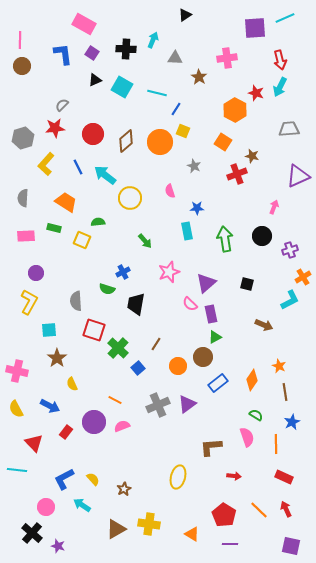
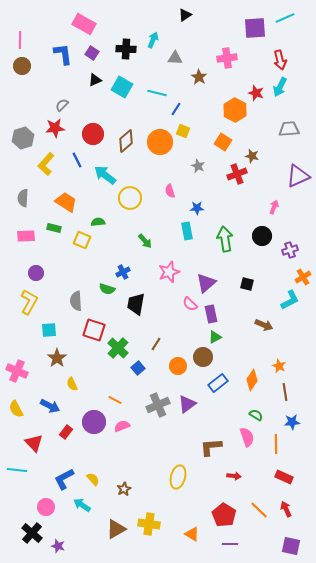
gray star at (194, 166): moved 4 px right
blue line at (78, 167): moved 1 px left, 7 px up
pink cross at (17, 371): rotated 10 degrees clockwise
blue star at (292, 422): rotated 21 degrees clockwise
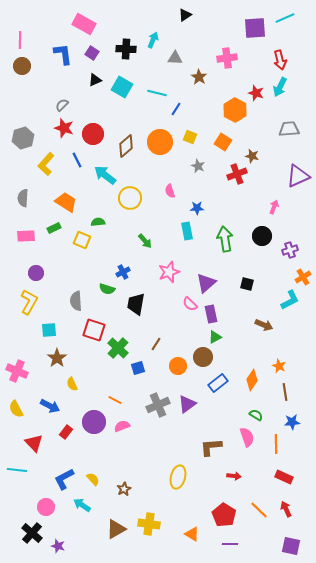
red star at (55, 128): moved 9 px right; rotated 24 degrees clockwise
yellow square at (183, 131): moved 7 px right, 6 px down
brown diamond at (126, 141): moved 5 px down
green rectangle at (54, 228): rotated 40 degrees counterclockwise
blue square at (138, 368): rotated 24 degrees clockwise
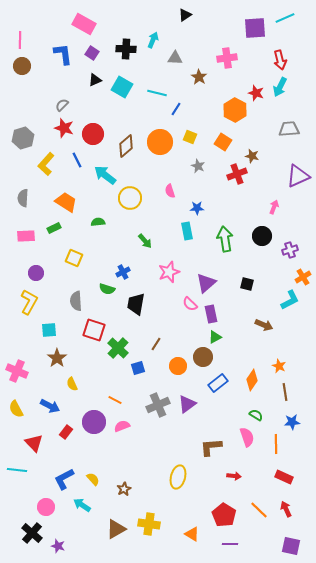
yellow square at (82, 240): moved 8 px left, 18 px down
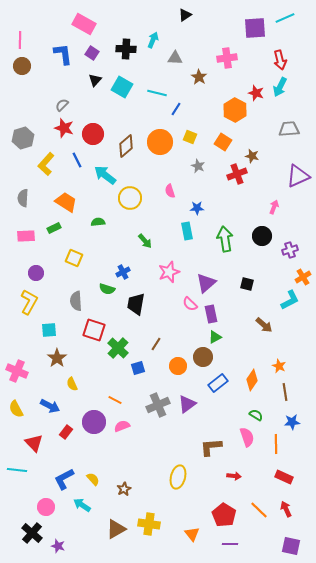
black triangle at (95, 80): rotated 24 degrees counterclockwise
brown arrow at (264, 325): rotated 18 degrees clockwise
orange triangle at (192, 534): rotated 21 degrees clockwise
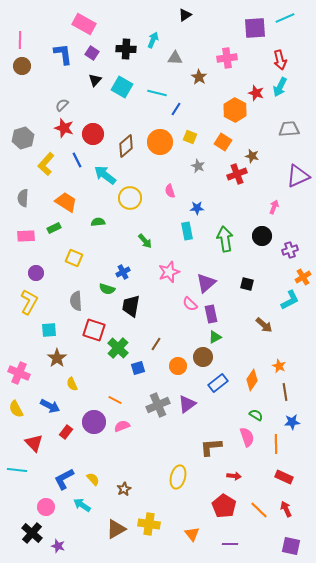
black trapezoid at (136, 304): moved 5 px left, 2 px down
pink cross at (17, 371): moved 2 px right, 2 px down
red pentagon at (224, 515): moved 9 px up
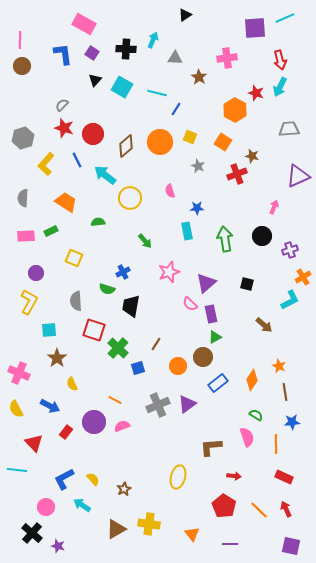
green rectangle at (54, 228): moved 3 px left, 3 px down
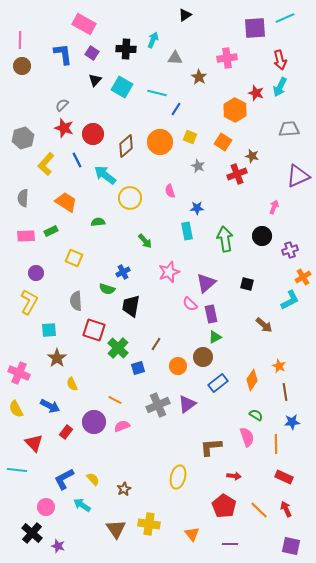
brown triangle at (116, 529): rotated 35 degrees counterclockwise
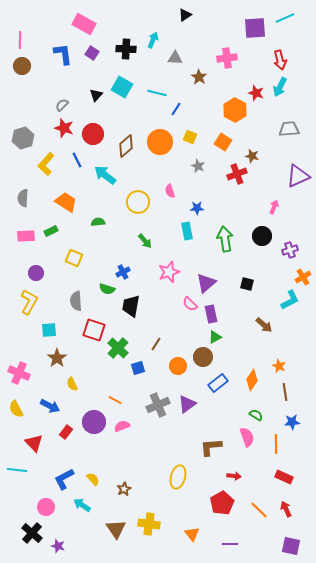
black triangle at (95, 80): moved 1 px right, 15 px down
yellow circle at (130, 198): moved 8 px right, 4 px down
red pentagon at (224, 506): moved 2 px left, 3 px up; rotated 10 degrees clockwise
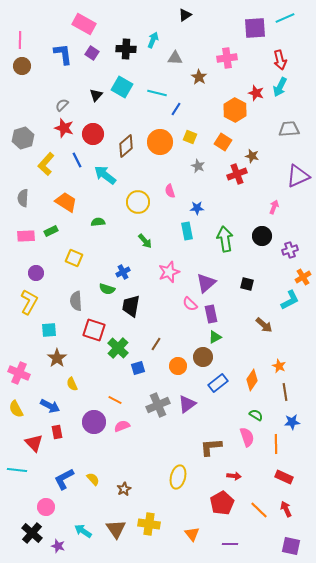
red rectangle at (66, 432): moved 9 px left; rotated 48 degrees counterclockwise
cyan arrow at (82, 505): moved 1 px right, 26 px down
